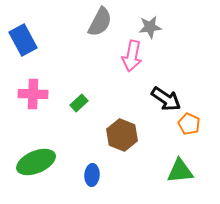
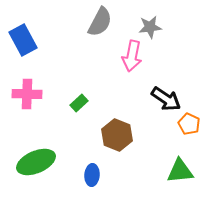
pink cross: moved 6 px left
brown hexagon: moved 5 px left
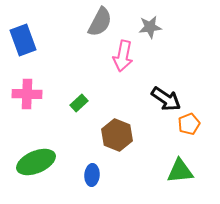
blue rectangle: rotated 8 degrees clockwise
pink arrow: moved 9 px left
orange pentagon: rotated 25 degrees clockwise
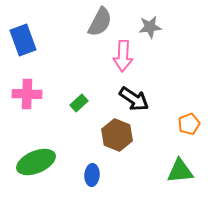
pink arrow: rotated 8 degrees counterclockwise
black arrow: moved 32 px left
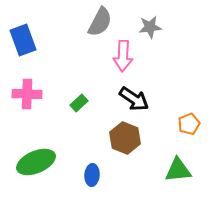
brown hexagon: moved 8 px right, 3 px down
green triangle: moved 2 px left, 1 px up
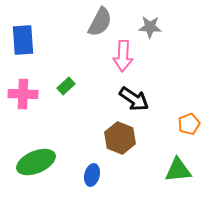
gray star: rotated 10 degrees clockwise
blue rectangle: rotated 16 degrees clockwise
pink cross: moved 4 px left
green rectangle: moved 13 px left, 17 px up
brown hexagon: moved 5 px left
blue ellipse: rotated 10 degrees clockwise
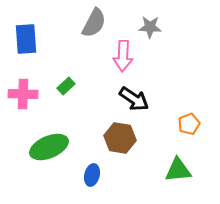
gray semicircle: moved 6 px left, 1 px down
blue rectangle: moved 3 px right, 1 px up
brown hexagon: rotated 12 degrees counterclockwise
green ellipse: moved 13 px right, 15 px up
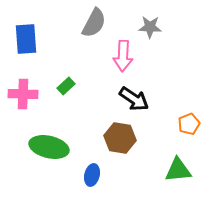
green ellipse: rotated 36 degrees clockwise
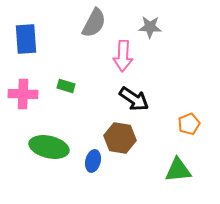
green rectangle: rotated 60 degrees clockwise
blue ellipse: moved 1 px right, 14 px up
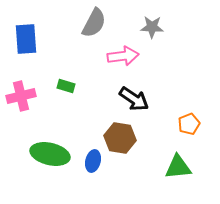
gray star: moved 2 px right
pink arrow: rotated 100 degrees counterclockwise
pink cross: moved 2 px left, 2 px down; rotated 16 degrees counterclockwise
green ellipse: moved 1 px right, 7 px down
green triangle: moved 3 px up
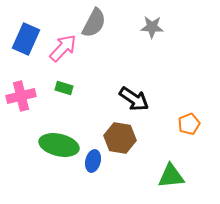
blue rectangle: rotated 28 degrees clockwise
pink arrow: moved 60 px left, 8 px up; rotated 40 degrees counterclockwise
green rectangle: moved 2 px left, 2 px down
green ellipse: moved 9 px right, 9 px up
green triangle: moved 7 px left, 9 px down
